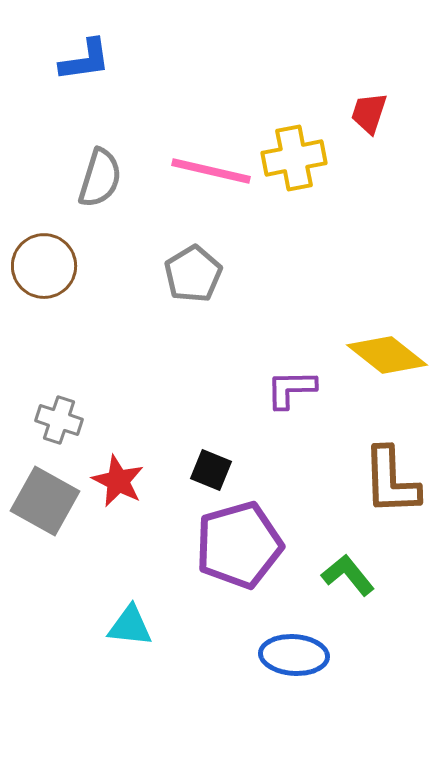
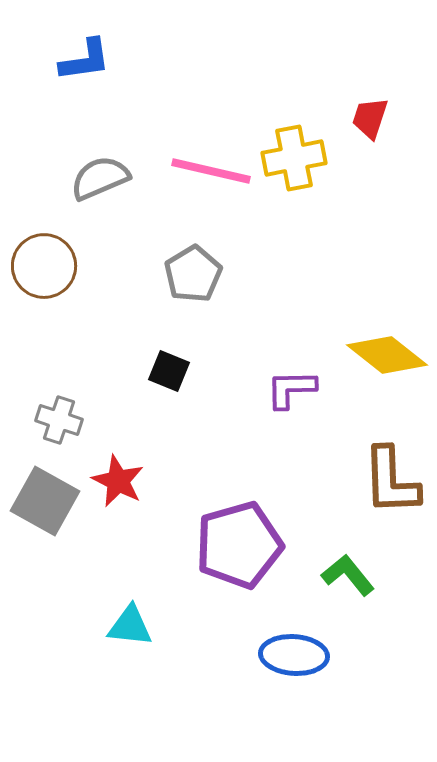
red trapezoid: moved 1 px right, 5 px down
gray semicircle: rotated 130 degrees counterclockwise
black square: moved 42 px left, 99 px up
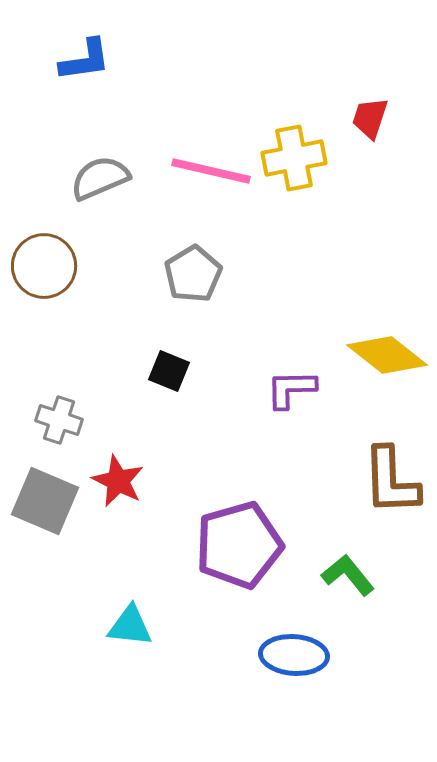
gray square: rotated 6 degrees counterclockwise
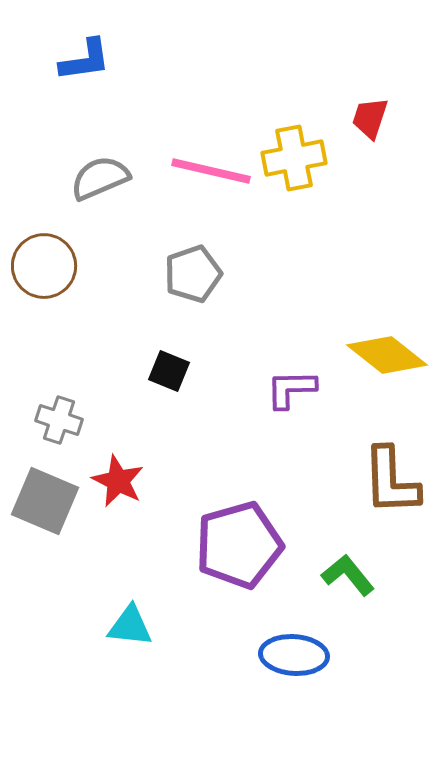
gray pentagon: rotated 12 degrees clockwise
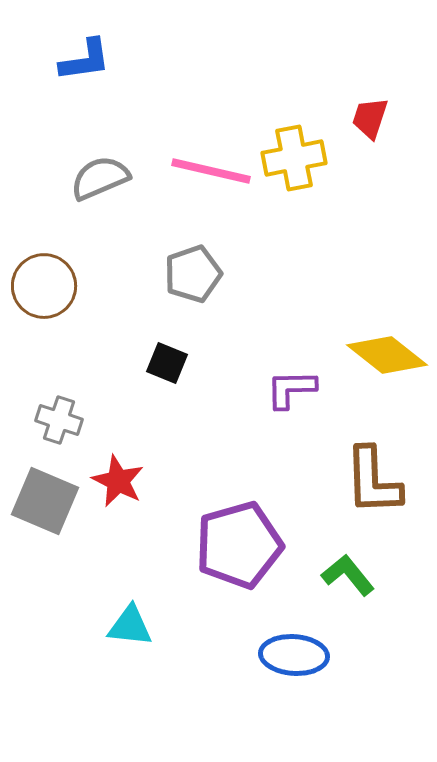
brown circle: moved 20 px down
black square: moved 2 px left, 8 px up
brown L-shape: moved 18 px left
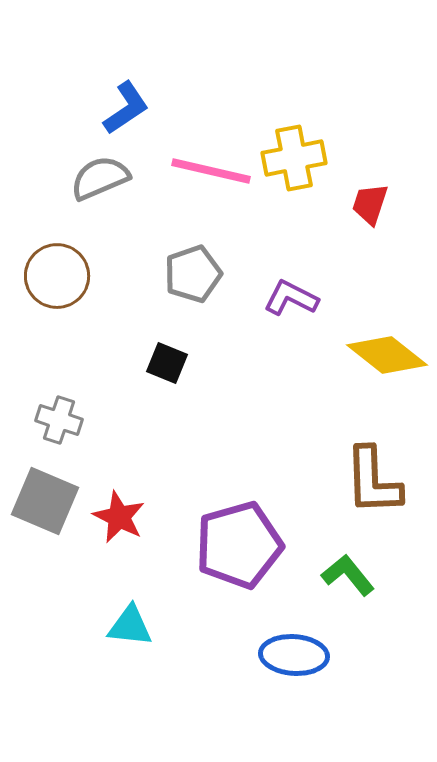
blue L-shape: moved 41 px right, 48 px down; rotated 26 degrees counterclockwise
red trapezoid: moved 86 px down
brown circle: moved 13 px right, 10 px up
purple L-shape: moved 91 px up; rotated 28 degrees clockwise
red star: moved 1 px right, 36 px down
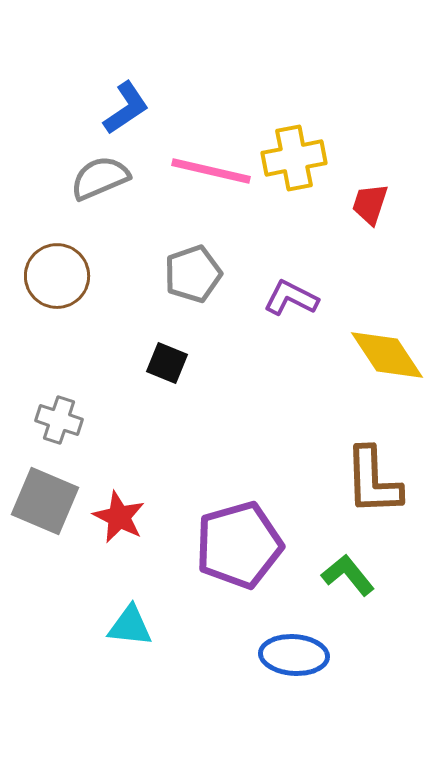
yellow diamond: rotated 18 degrees clockwise
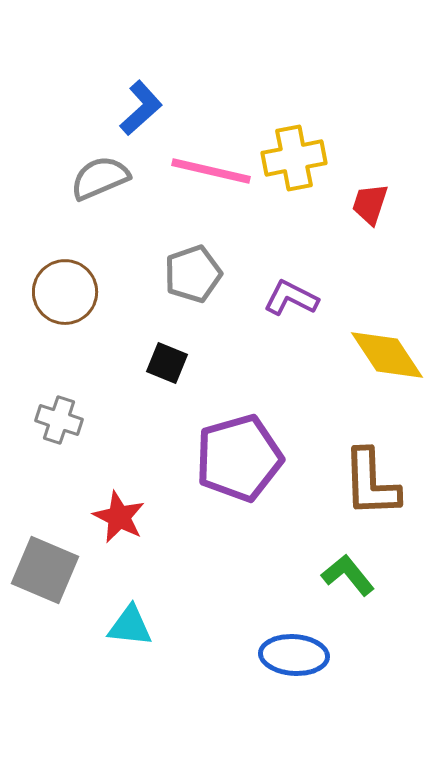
blue L-shape: moved 15 px right; rotated 8 degrees counterclockwise
brown circle: moved 8 px right, 16 px down
brown L-shape: moved 2 px left, 2 px down
gray square: moved 69 px down
purple pentagon: moved 87 px up
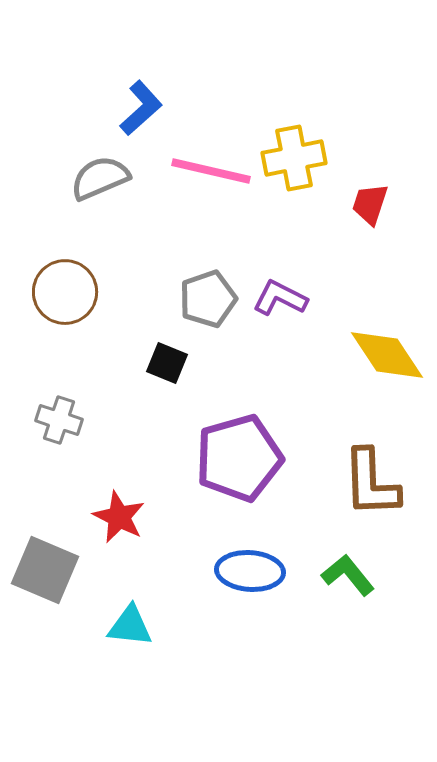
gray pentagon: moved 15 px right, 25 px down
purple L-shape: moved 11 px left
blue ellipse: moved 44 px left, 84 px up
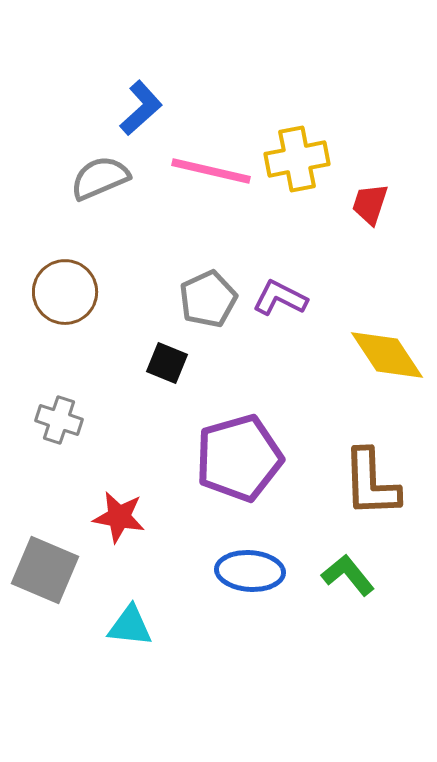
yellow cross: moved 3 px right, 1 px down
gray pentagon: rotated 6 degrees counterclockwise
red star: rotated 16 degrees counterclockwise
